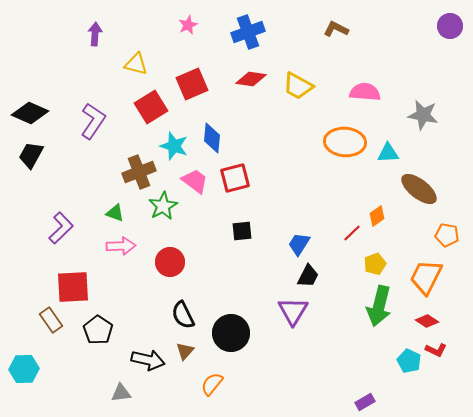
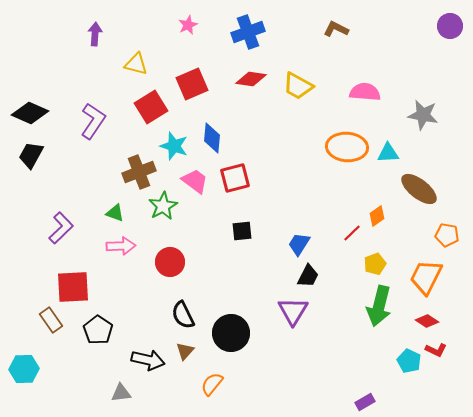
orange ellipse at (345, 142): moved 2 px right, 5 px down
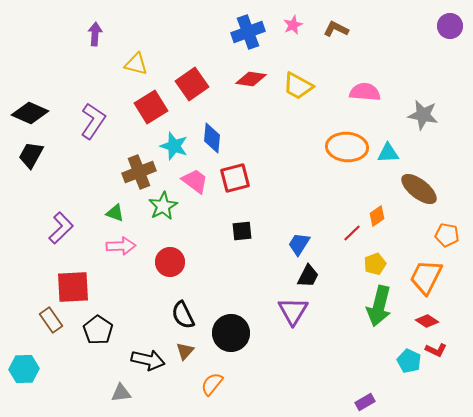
pink star at (188, 25): moved 105 px right
red square at (192, 84): rotated 12 degrees counterclockwise
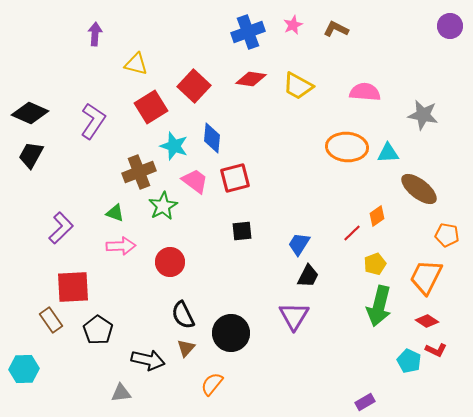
red square at (192, 84): moved 2 px right, 2 px down; rotated 12 degrees counterclockwise
purple triangle at (293, 311): moved 1 px right, 5 px down
brown triangle at (185, 351): moved 1 px right, 3 px up
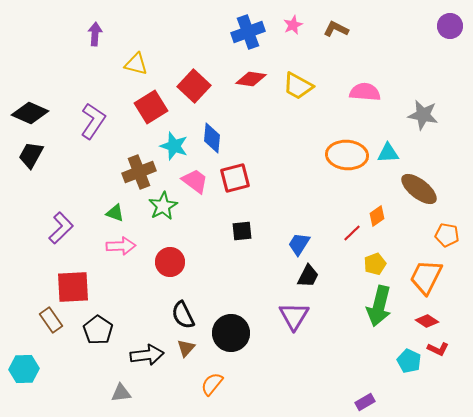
orange ellipse at (347, 147): moved 8 px down
red L-shape at (436, 350): moved 2 px right, 1 px up
black arrow at (148, 360): moved 1 px left, 5 px up; rotated 20 degrees counterclockwise
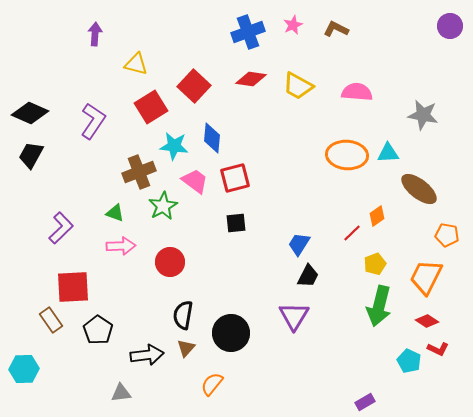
pink semicircle at (365, 92): moved 8 px left
cyan star at (174, 146): rotated 12 degrees counterclockwise
black square at (242, 231): moved 6 px left, 8 px up
black semicircle at (183, 315): rotated 36 degrees clockwise
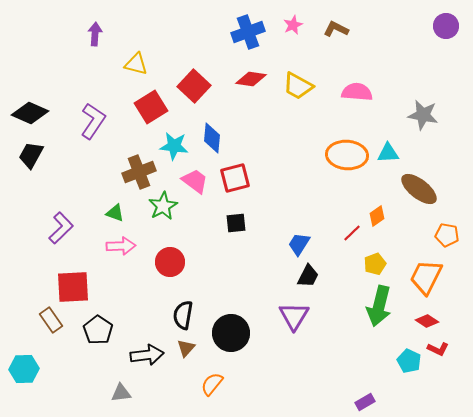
purple circle at (450, 26): moved 4 px left
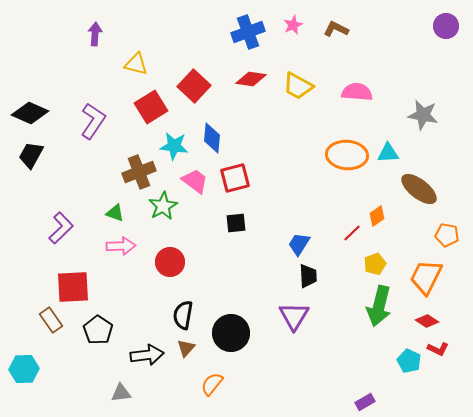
black trapezoid at (308, 276): rotated 30 degrees counterclockwise
